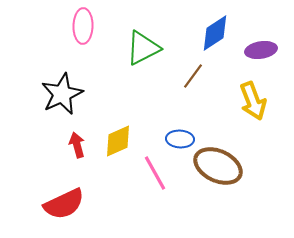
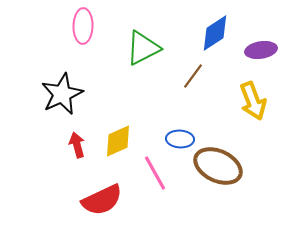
red semicircle: moved 38 px right, 4 px up
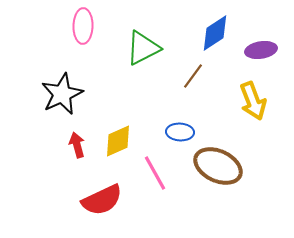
blue ellipse: moved 7 px up
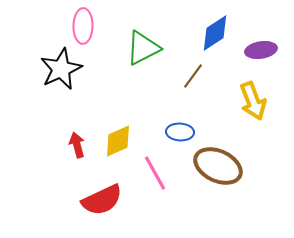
black star: moved 1 px left, 25 px up
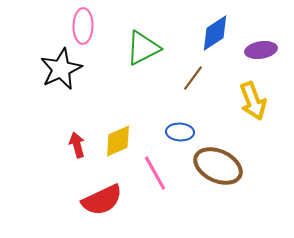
brown line: moved 2 px down
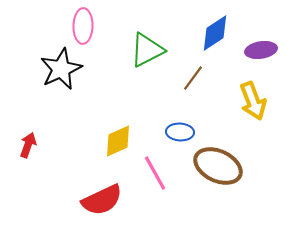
green triangle: moved 4 px right, 2 px down
red arrow: moved 49 px left; rotated 35 degrees clockwise
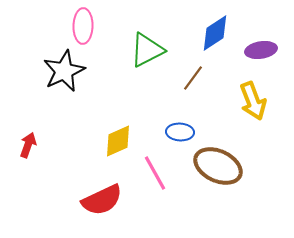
black star: moved 3 px right, 2 px down
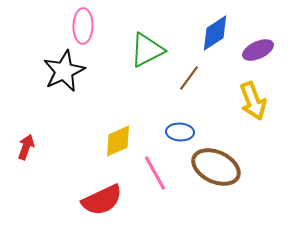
purple ellipse: moved 3 px left; rotated 16 degrees counterclockwise
brown line: moved 4 px left
red arrow: moved 2 px left, 2 px down
brown ellipse: moved 2 px left, 1 px down
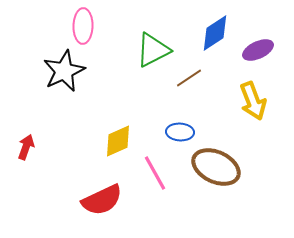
green triangle: moved 6 px right
brown line: rotated 20 degrees clockwise
